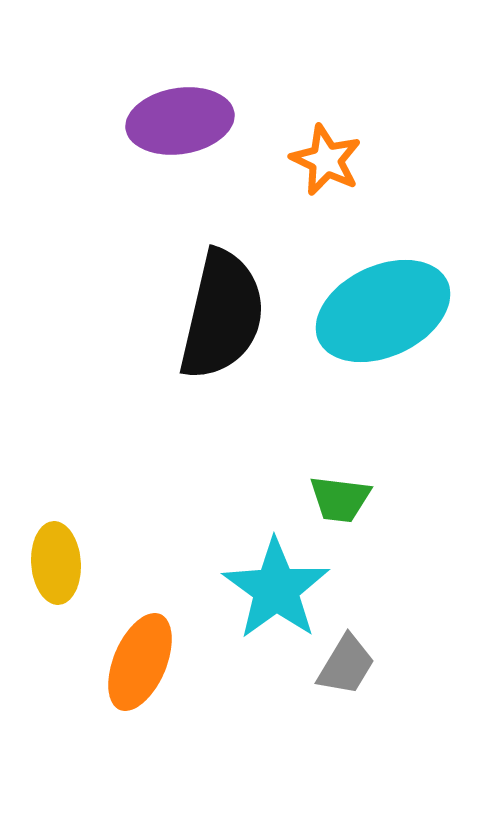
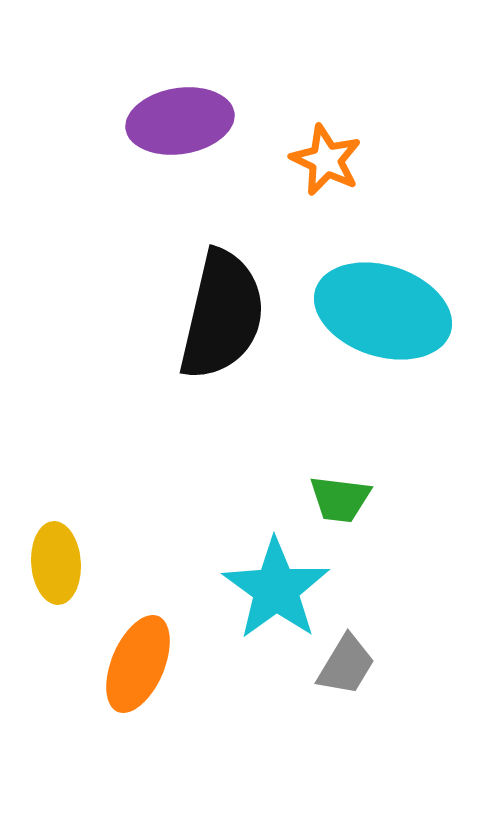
cyan ellipse: rotated 43 degrees clockwise
orange ellipse: moved 2 px left, 2 px down
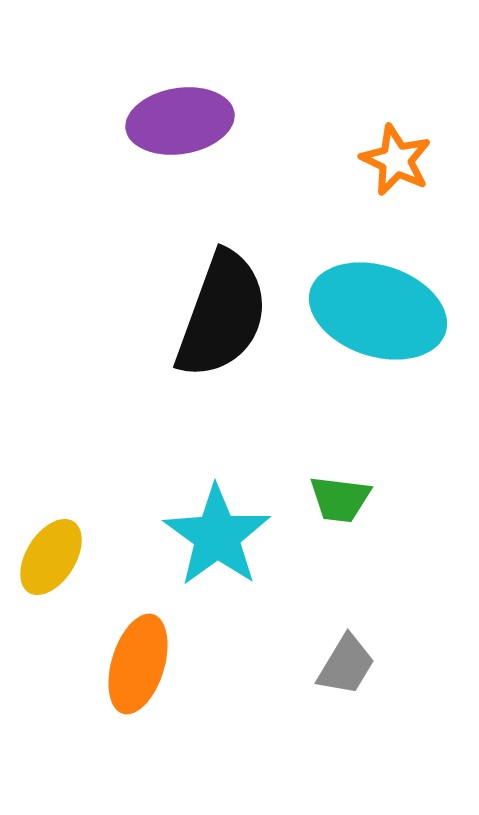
orange star: moved 70 px right
cyan ellipse: moved 5 px left
black semicircle: rotated 7 degrees clockwise
yellow ellipse: moved 5 px left, 6 px up; rotated 36 degrees clockwise
cyan star: moved 59 px left, 53 px up
orange ellipse: rotated 6 degrees counterclockwise
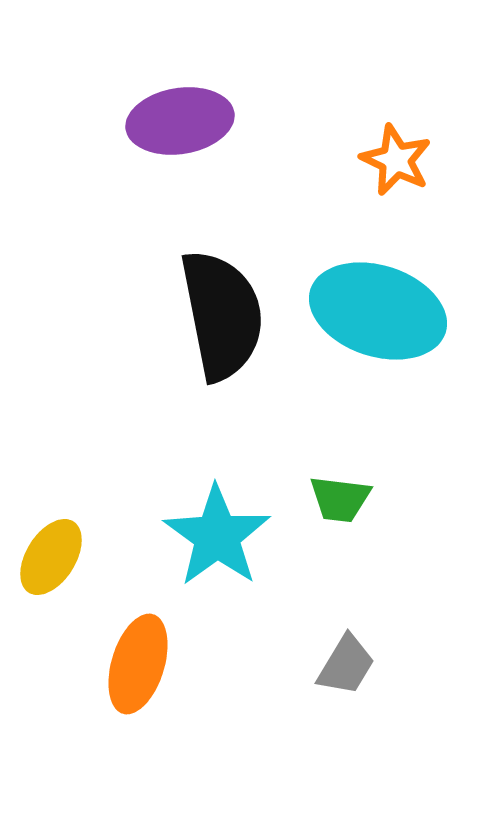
black semicircle: rotated 31 degrees counterclockwise
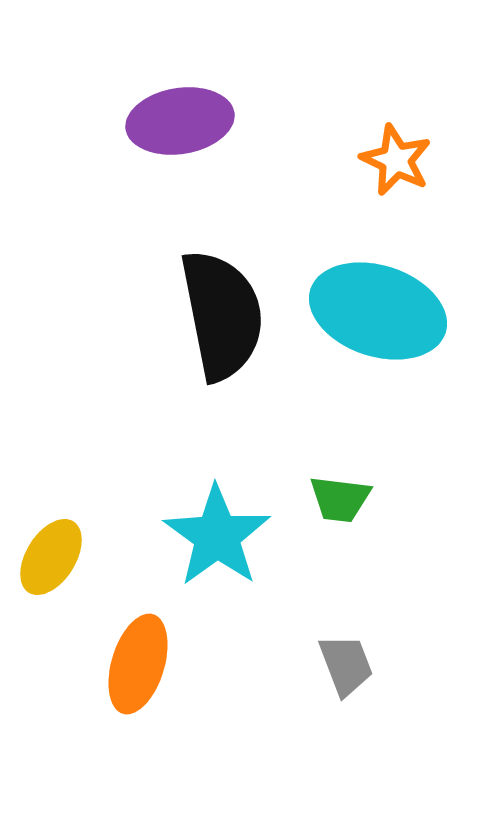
gray trapezoid: rotated 52 degrees counterclockwise
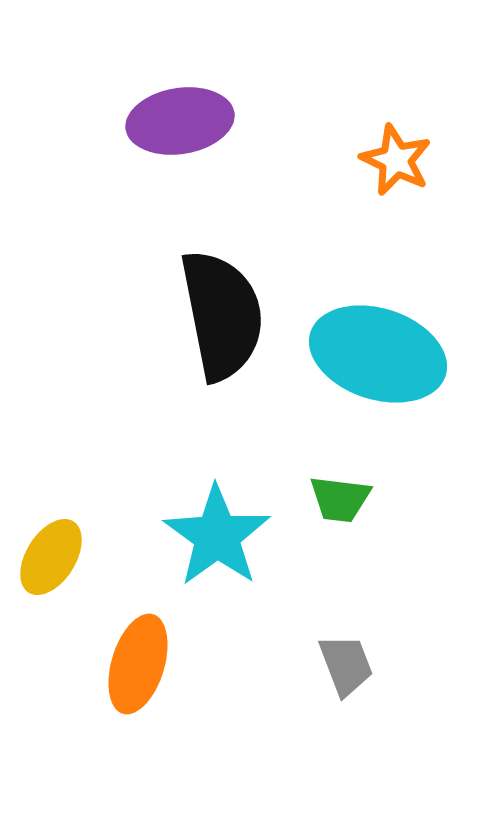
cyan ellipse: moved 43 px down
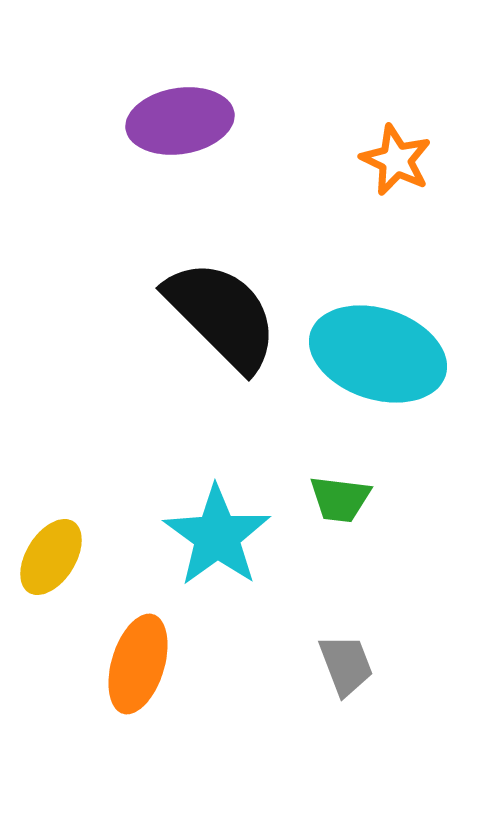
black semicircle: rotated 34 degrees counterclockwise
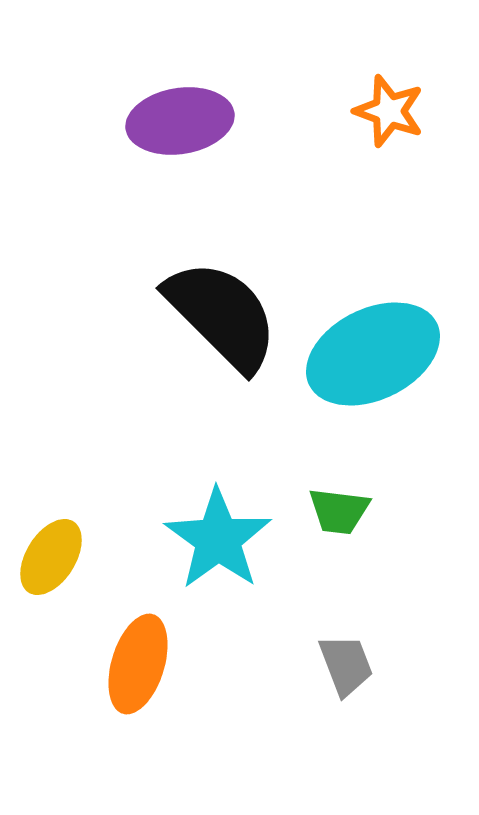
orange star: moved 7 px left, 49 px up; rotated 6 degrees counterclockwise
cyan ellipse: moved 5 px left; rotated 44 degrees counterclockwise
green trapezoid: moved 1 px left, 12 px down
cyan star: moved 1 px right, 3 px down
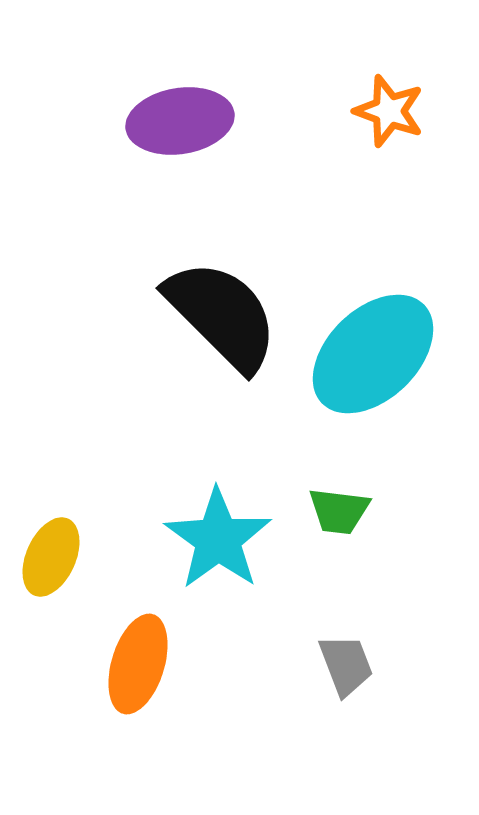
cyan ellipse: rotated 18 degrees counterclockwise
yellow ellipse: rotated 8 degrees counterclockwise
